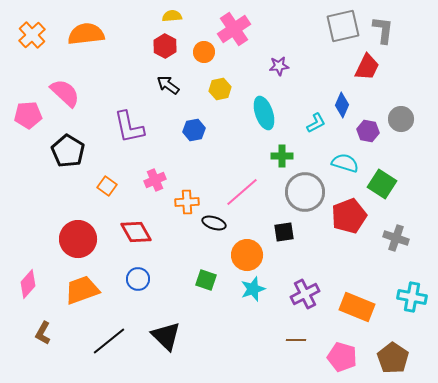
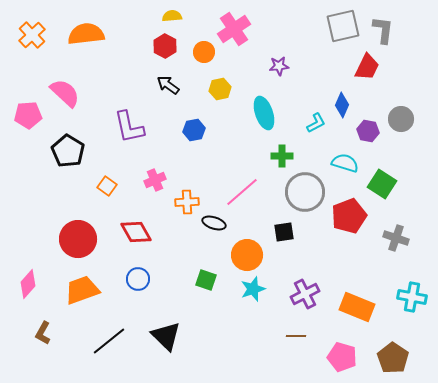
brown line at (296, 340): moved 4 px up
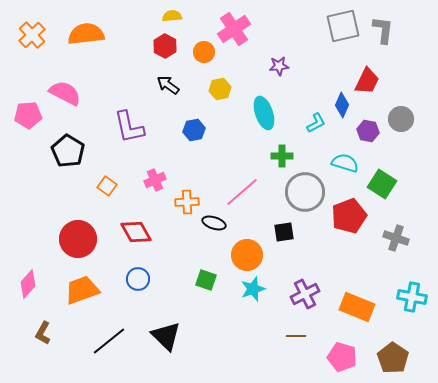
red trapezoid at (367, 67): moved 14 px down
pink semicircle at (65, 93): rotated 16 degrees counterclockwise
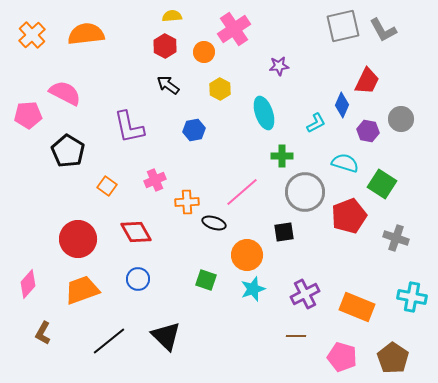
gray L-shape at (383, 30): rotated 144 degrees clockwise
yellow hexagon at (220, 89): rotated 20 degrees counterclockwise
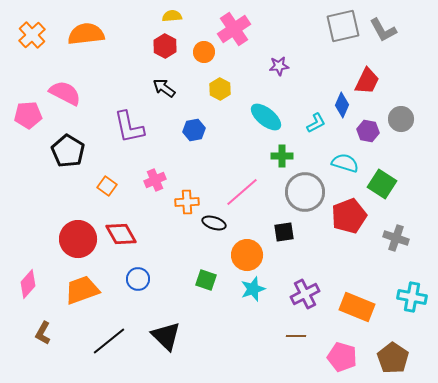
black arrow at (168, 85): moved 4 px left, 3 px down
cyan ellipse at (264, 113): moved 2 px right, 4 px down; rotated 32 degrees counterclockwise
red diamond at (136, 232): moved 15 px left, 2 px down
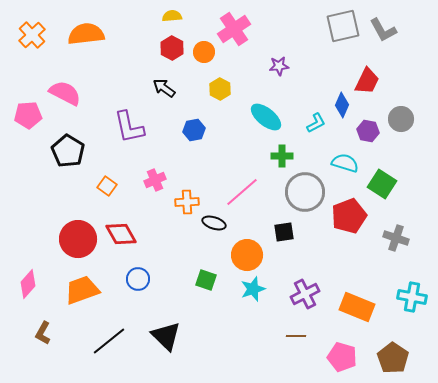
red hexagon at (165, 46): moved 7 px right, 2 px down
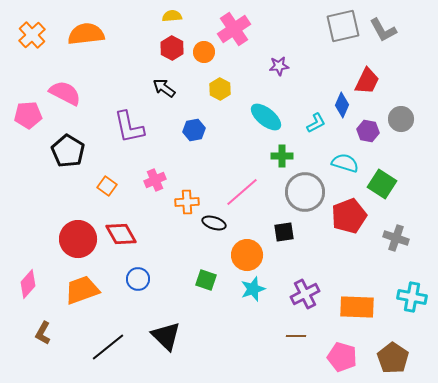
orange rectangle at (357, 307): rotated 20 degrees counterclockwise
black line at (109, 341): moved 1 px left, 6 px down
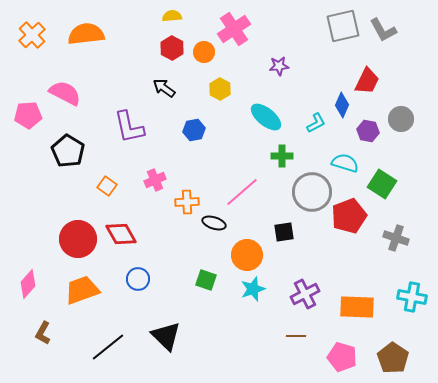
gray circle at (305, 192): moved 7 px right
